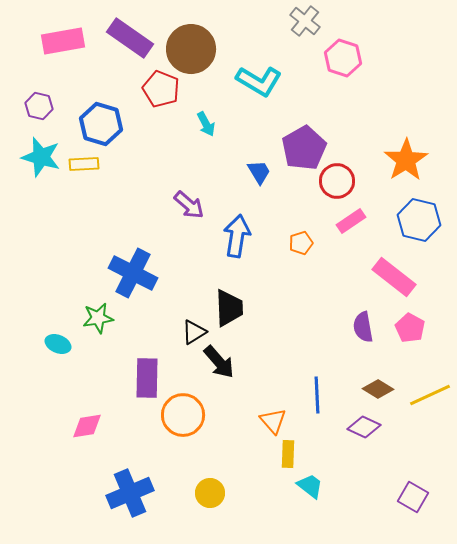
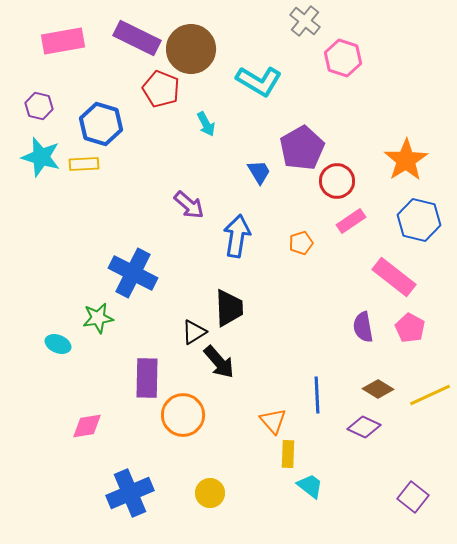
purple rectangle at (130, 38): moved 7 px right; rotated 9 degrees counterclockwise
purple pentagon at (304, 148): moved 2 px left
purple square at (413, 497): rotated 8 degrees clockwise
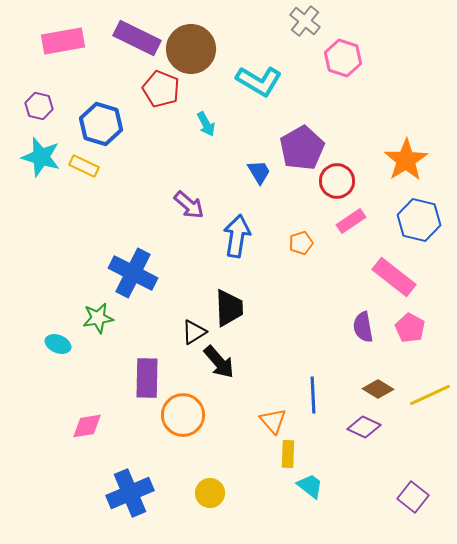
yellow rectangle at (84, 164): moved 2 px down; rotated 28 degrees clockwise
blue line at (317, 395): moved 4 px left
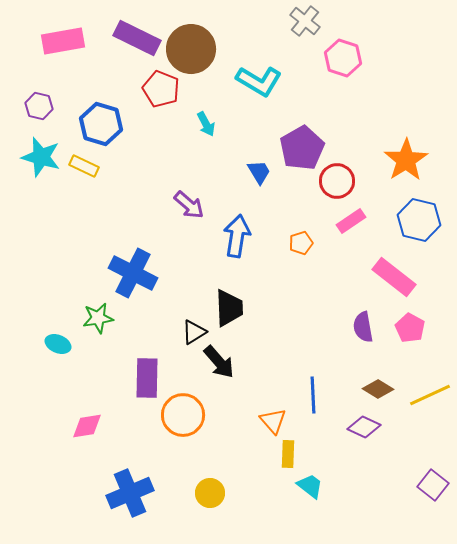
purple square at (413, 497): moved 20 px right, 12 px up
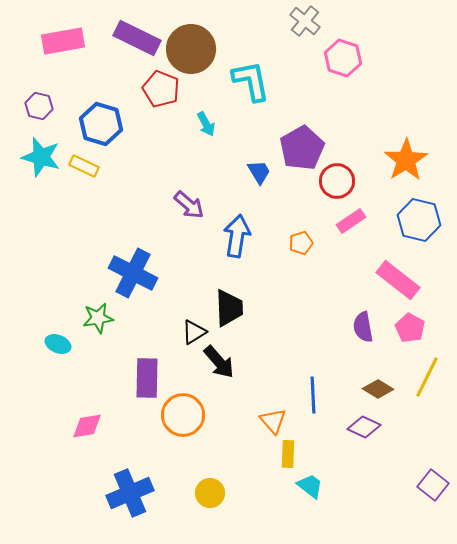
cyan L-shape at (259, 81): moved 8 px left; rotated 132 degrees counterclockwise
pink rectangle at (394, 277): moved 4 px right, 3 px down
yellow line at (430, 395): moved 3 px left, 18 px up; rotated 39 degrees counterclockwise
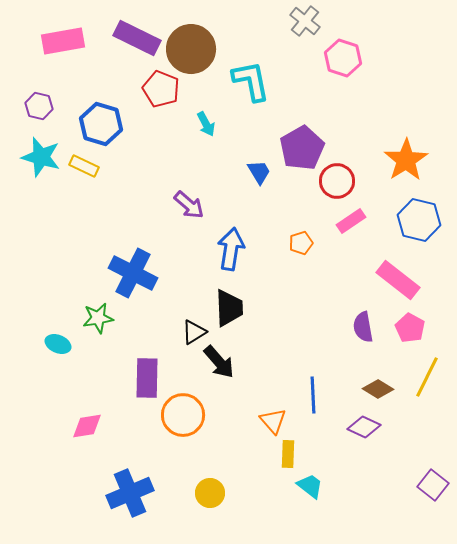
blue arrow at (237, 236): moved 6 px left, 13 px down
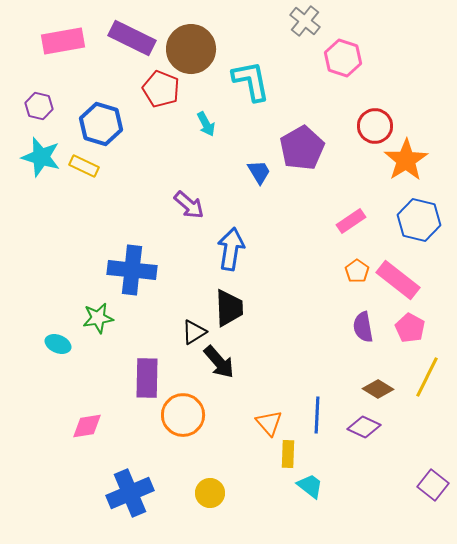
purple rectangle at (137, 38): moved 5 px left
red circle at (337, 181): moved 38 px right, 55 px up
orange pentagon at (301, 243): moved 56 px right, 28 px down; rotated 20 degrees counterclockwise
blue cross at (133, 273): moved 1 px left, 3 px up; rotated 21 degrees counterclockwise
blue line at (313, 395): moved 4 px right, 20 px down; rotated 6 degrees clockwise
orange triangle at (273, 421): moved 4 px left, 2 px down
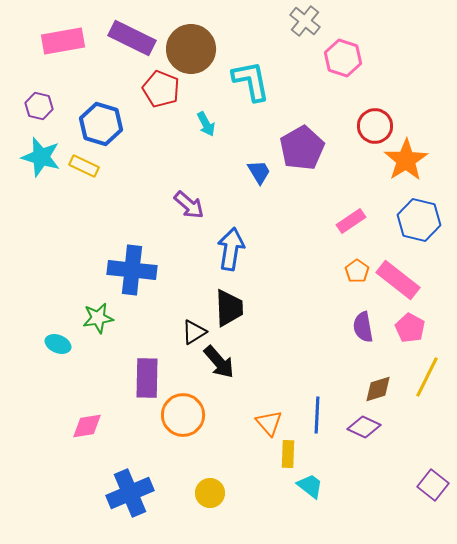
brown diamond at (378, 389): rotated 48 degrees counterclockwise
